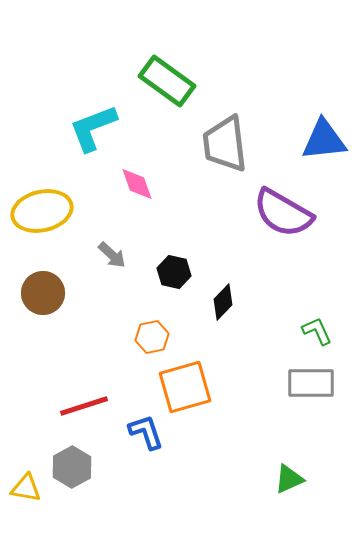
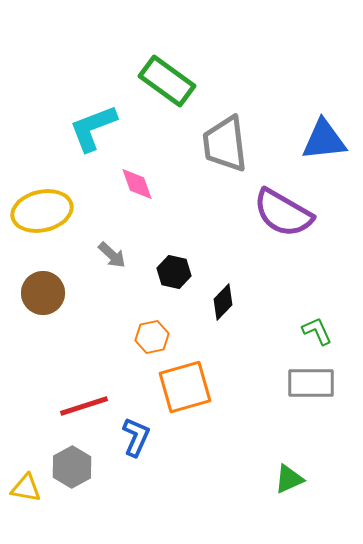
blue L-shape: moved 10 px left, 5 px down; rotated 42 degrees clockwise
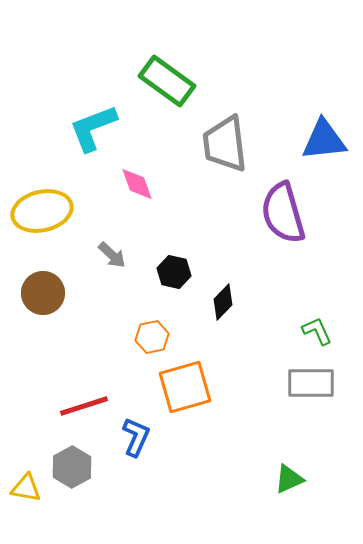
purple semicircle: rotated 44 degrees clockwise
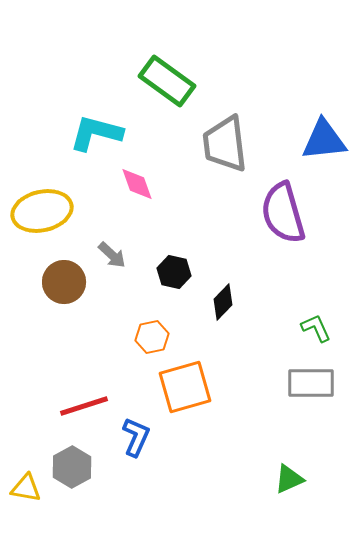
cyan L-shape: moved 3 px right, 5 px down; rotated 36 degrees clockwise
brown circle: moved 21 px right, 11 px up
green L-shape: moved 1 px left, 3 px up
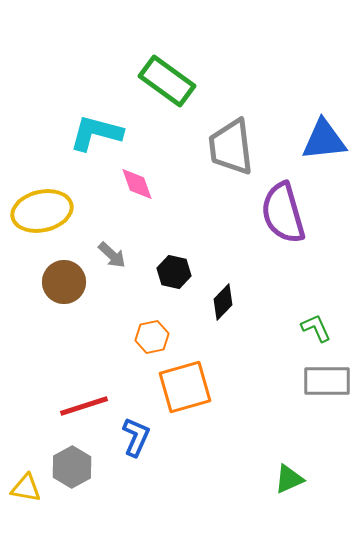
gray trapezoid: moved 6 px right, 3 px down
gray rectangle: moved 16 px right, 2 px up
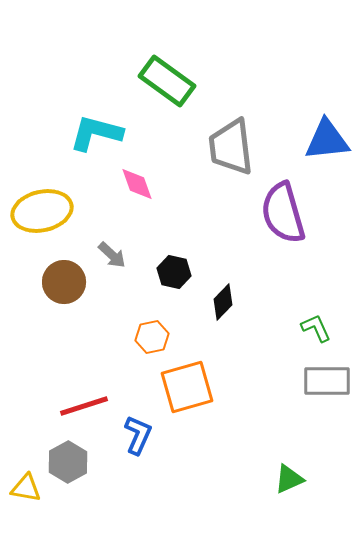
blue triangle: moved 3 px right
orange square: moved 2 px right
blue L-shape: moved 2 px right, 2 px up
gray hexagon: moved 4 px left, 5 px up
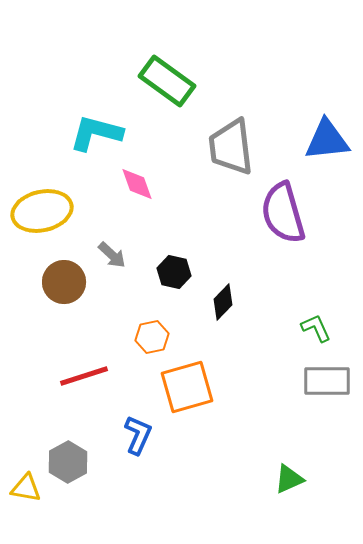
red line: moved 30 px up
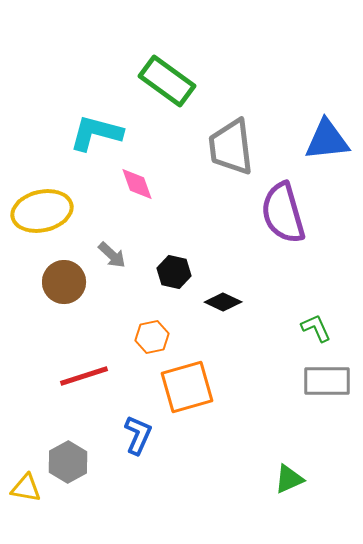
black diamond: rotated 72 degrees clockwise
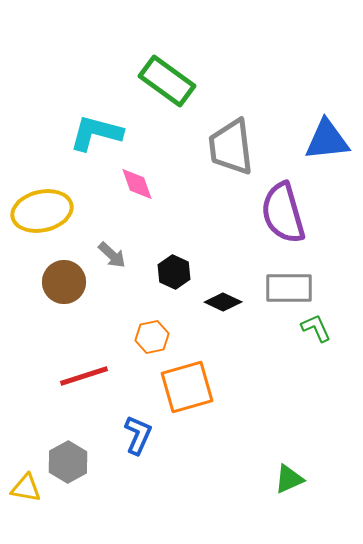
black hexagon: rotated 12 degrees clockwise
gray rectangle: moved 38 px left, 93 px up
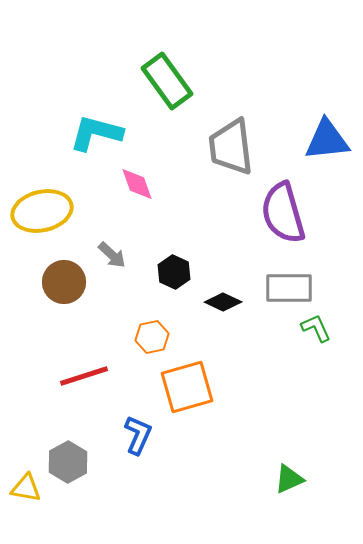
green rectangle: rotated 18 degrees clockwise
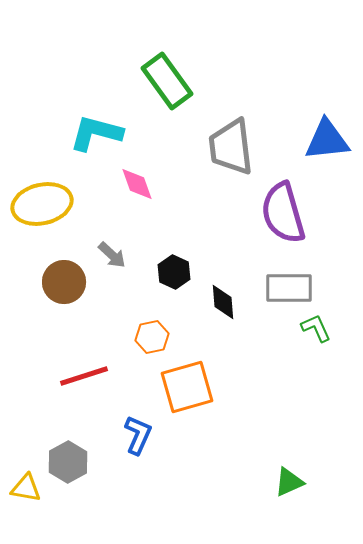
yellow ellipse: moved 7 px up
black diamond: rotated 60 degrees clockwise
green triangle: moved 3 px down
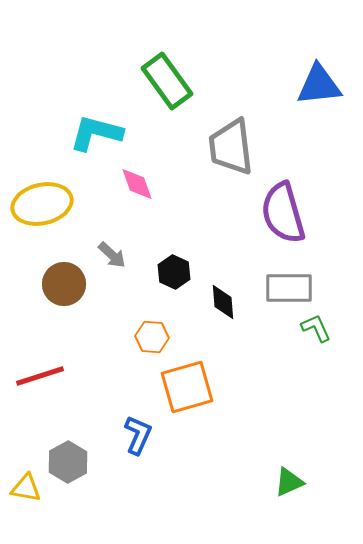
blue triangle: moved 8 px left, 55 px up
brown circle: moved 2 px down
orange hexagon: rotated 16 degrees clockwise
red line: moved 44 px left
